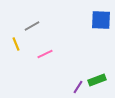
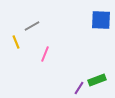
yellow line: moved 2 px up
pink line: rotated 42 degrees counterclockwise
purple line: moved 1 px right, 1 px down
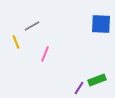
blue square: moved 4 px down
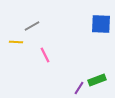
yellow line: rotated 64 degrees counterclockwise
pink line: moved 1 px down; rotated 49 degrees counterclockwise
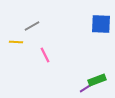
purple line: moved 7 px right; rotated 24 degrees clockwise
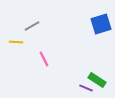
blue square: rotated 20 degrees counterclockwise
pink line: moved 1 px left, 4 px down
green rectangle: rotated 54 degrees clockwise
purple line: rotated 56 degrees clockwise
